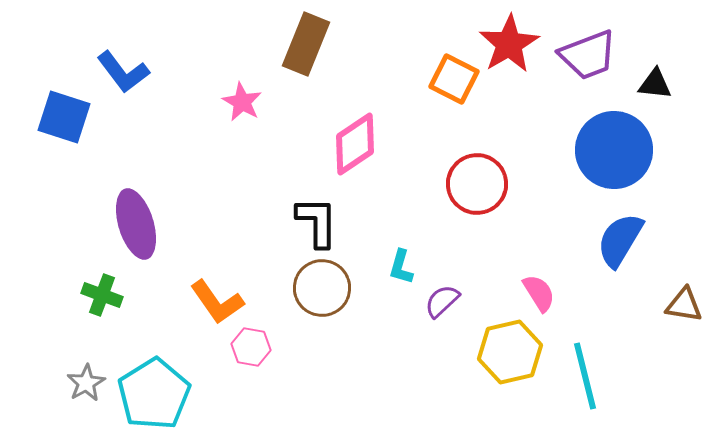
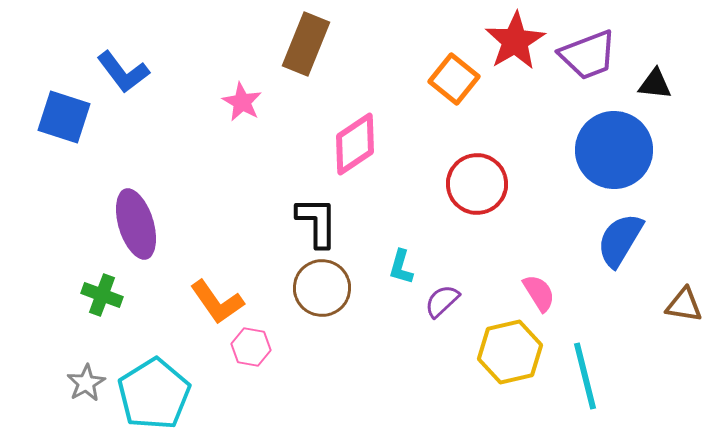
red star: moved 6 px right, 3 px up
orange square: rotated 12 degrees clockwise
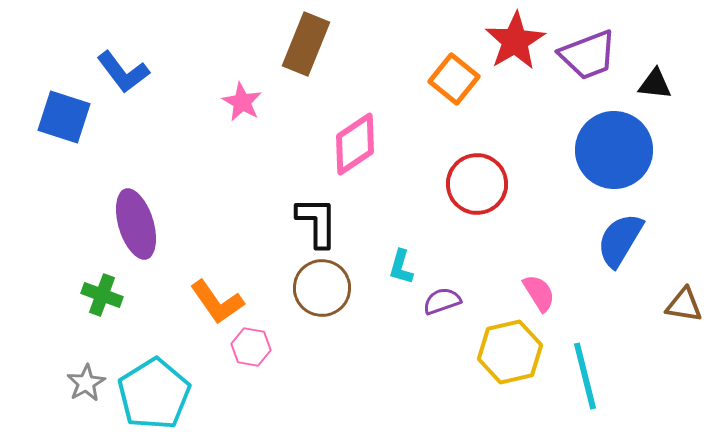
purple semicircle: rotated 24 degrees clockwise
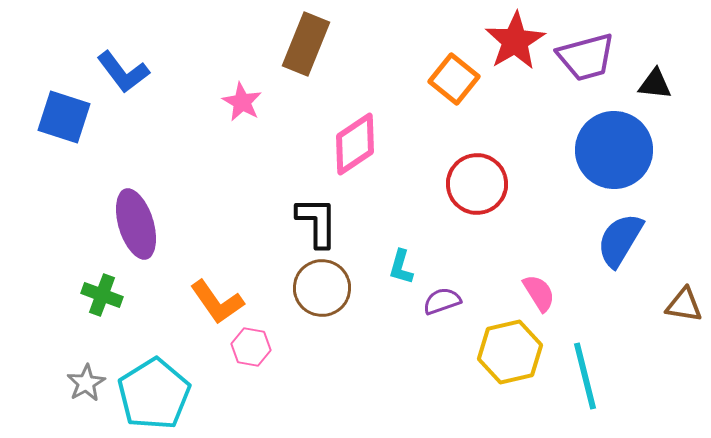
purple trapezoid: moved 2 px left, 2 px down; rotated 6 degrees clockwise
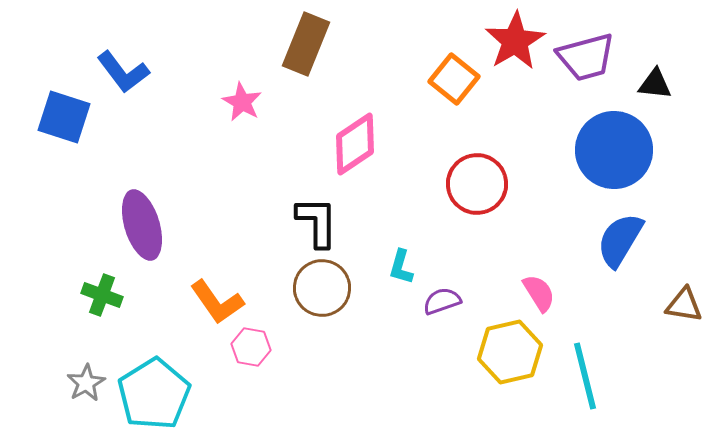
purple ellipse: moved 6 px right, 1 px down
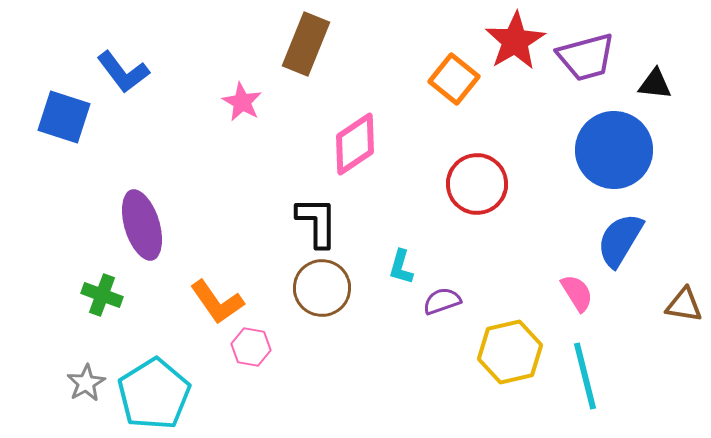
pink semicircle: moved 38 px right
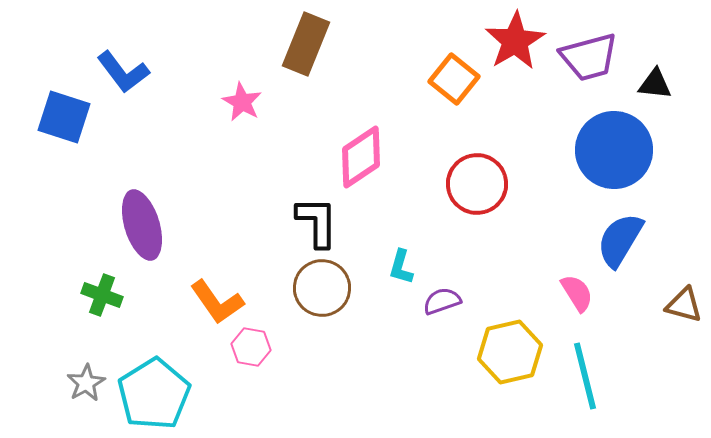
purple trapezoid: moved 3 px right
pink diamond: moved 6 px right, 13 px down
brown triangle: rotated 6 degrees clockwise
